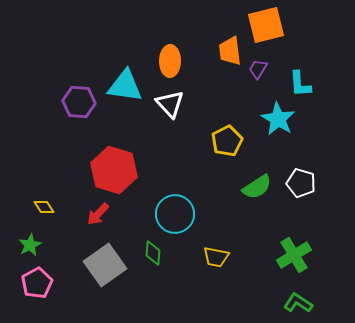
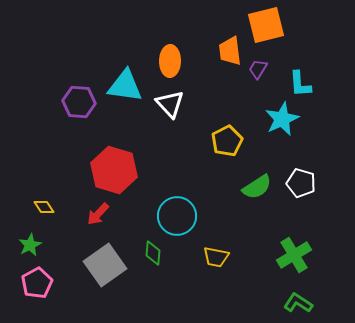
cyan star: moved 4 px right; rotated 16 degrees clockwise
cyan circle: moved 2 px right, 2 px down
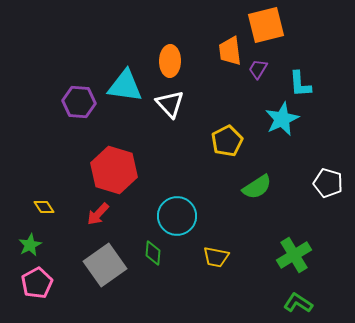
white pentagon: moved 27 px right
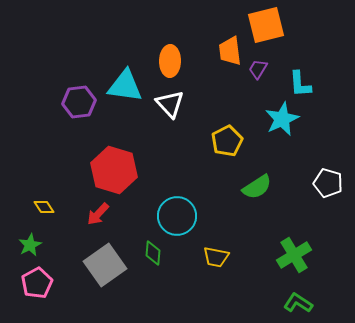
purple hexagon: rotated 12 degrees counterclockwise
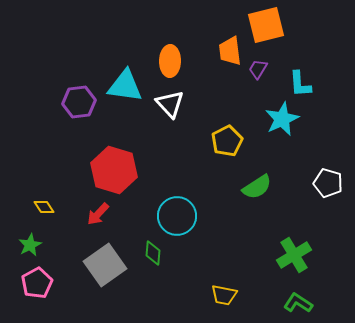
yellow trapezoid: moved 8 px right, 38 px down
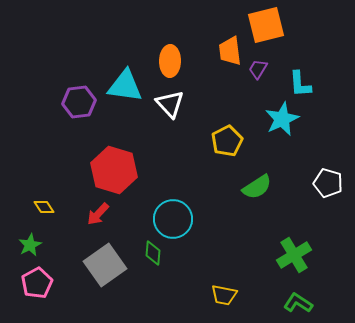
cyan circle: moved 4 px left, 3 px down
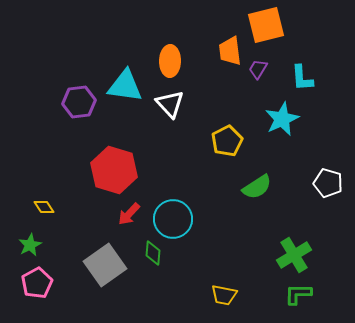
cyan L-shape: moved 2 px right, 6 px up
red arrow: moved 31 px right
green L-shape: moved 9 px up; rotated 32 degrees counterclockwise
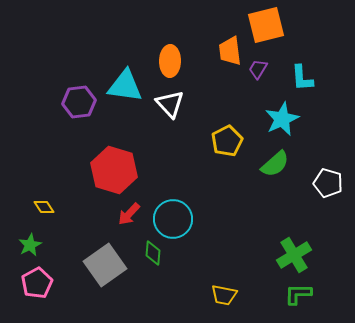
green semicircle: moved 18 px right, 23 px up; rotated 8 degrees counterclockwise
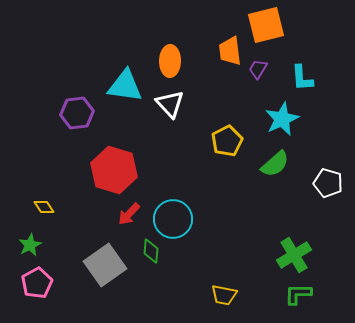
purple hexagon: moved 2 px left, 11 px down
green diamond: moved 2 px left, 2 px up
